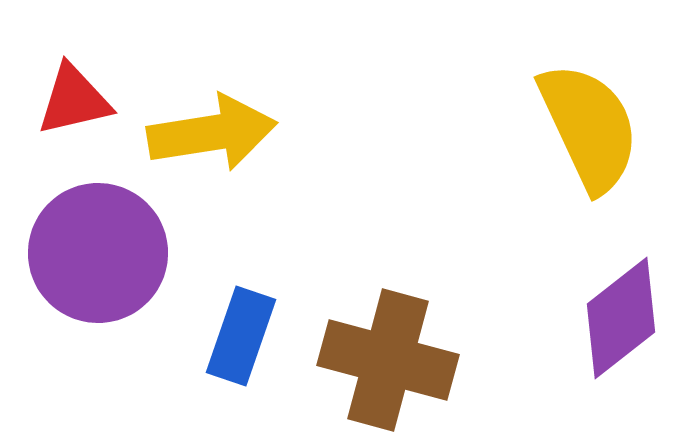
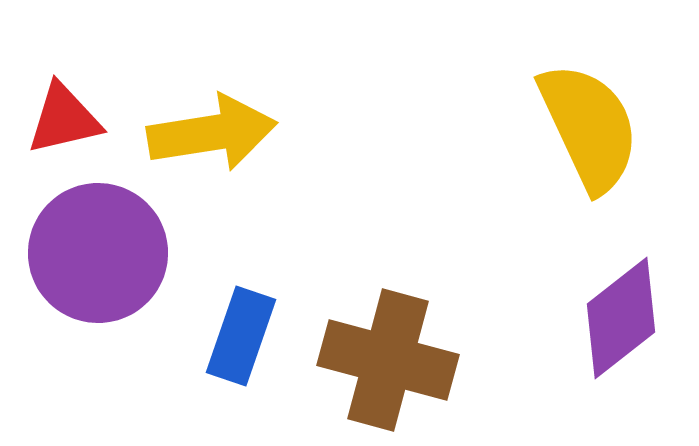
red triangle: moved 10 px left, 19 px down
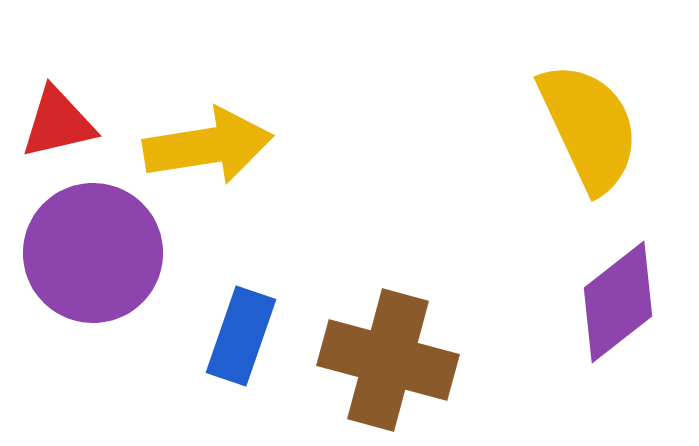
red triangle: moved 6 px left, 4 px down
yellow arrow: moved 4 px left, 13 px down
purple circle: moved 5 px left
purple diamond: moved 3 px left, 16 px up
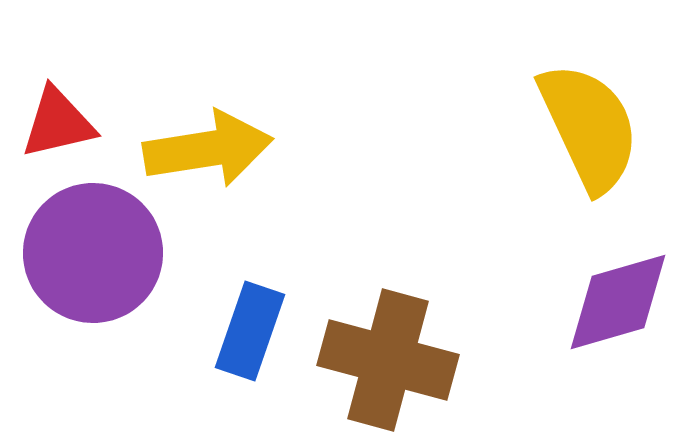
yellow arrow: moved 3 px down
purple diamond: rotated 22 degrees clockwise
blue rectangle: moved 9 px right, 5 px up
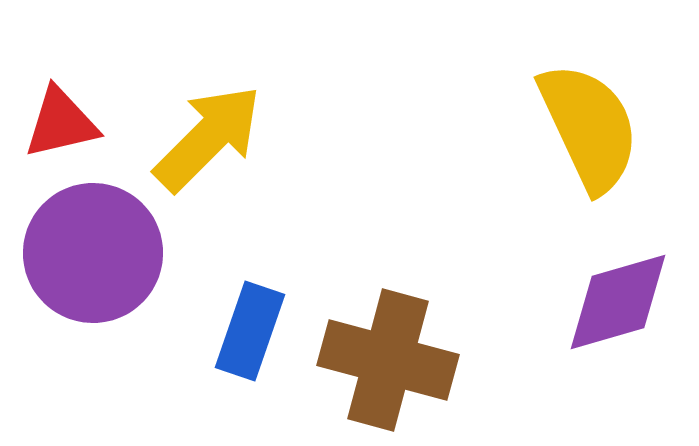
red triangle: moved 3 px right
yellow arrow: moved 11 px up; rotated 36 degrees counterclockwise
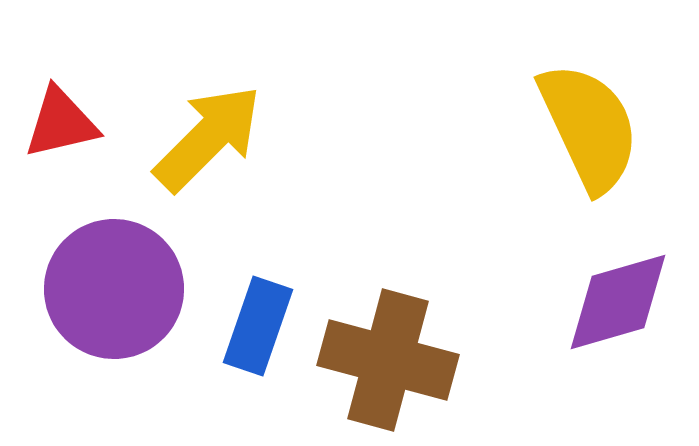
purple circle: moved 21 px right, 36 px down
blue rectangle: moved 8 px right, 5 px up
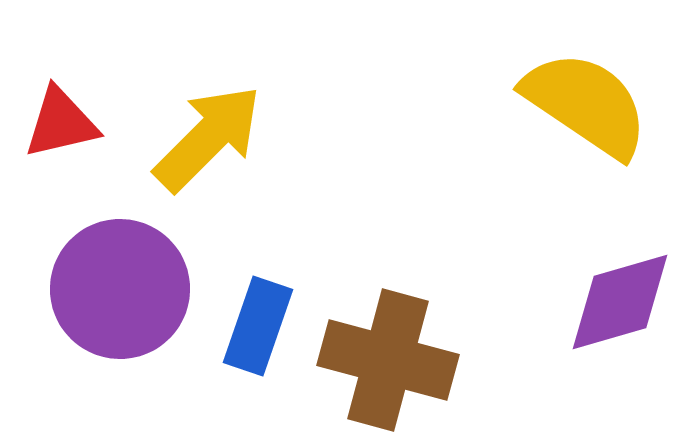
yellow semicircle: moved 3 px left, 23 px up; rotated 31 degrees counterclockwise
purple circle: moved 6 px right
purple diamond: moved 2 px right
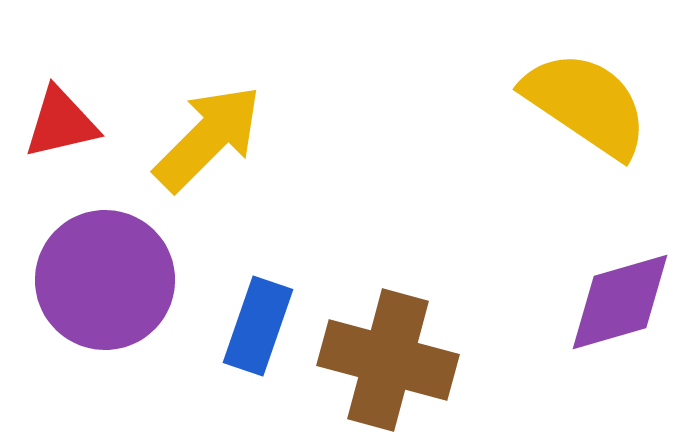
purple circle: moved 15 px left, 9 px up
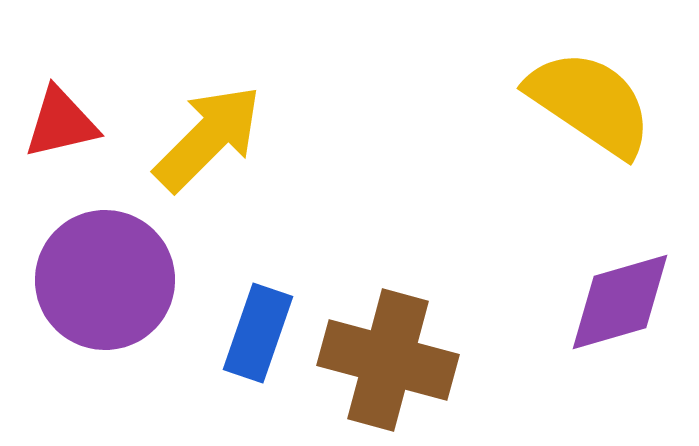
yellow semicircle: moved 4 px right, 1 px up
blue rectangle: moved 7 px down
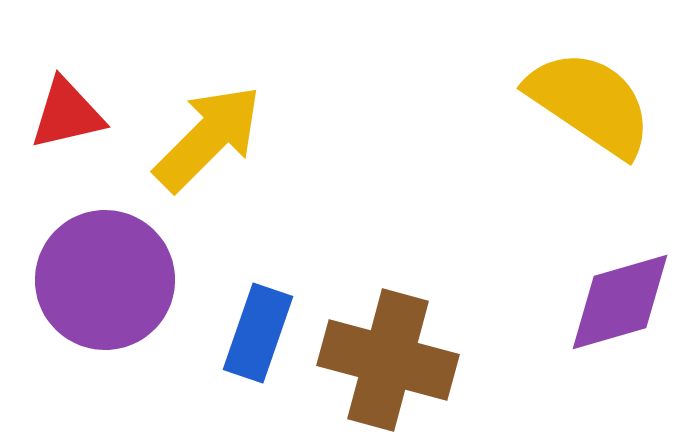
red triangle: moved 6 px right, 9 px up
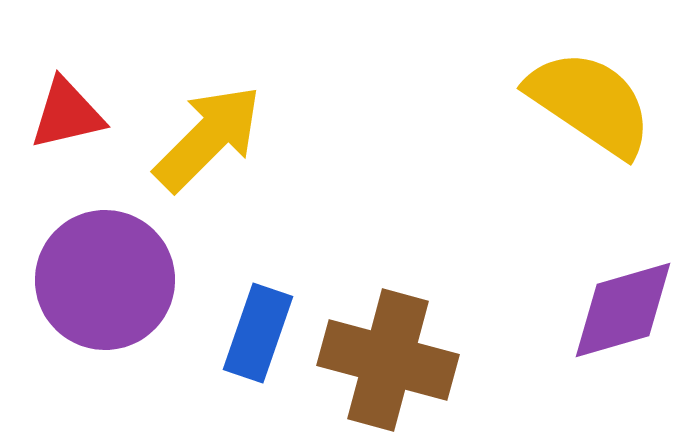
purple diamond: moved 3 px right, 8 px down
